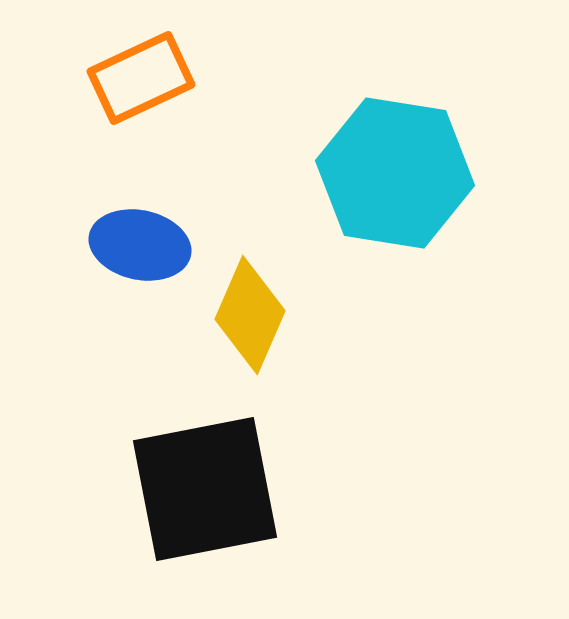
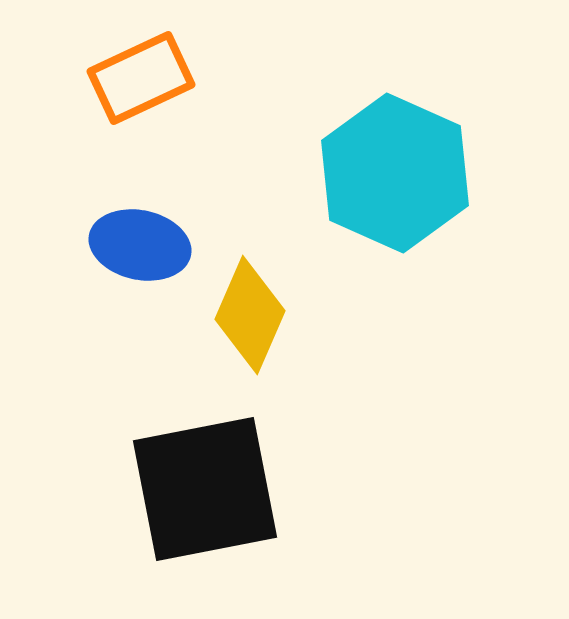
cyan hexagon: rotated 15 degrees clockwise
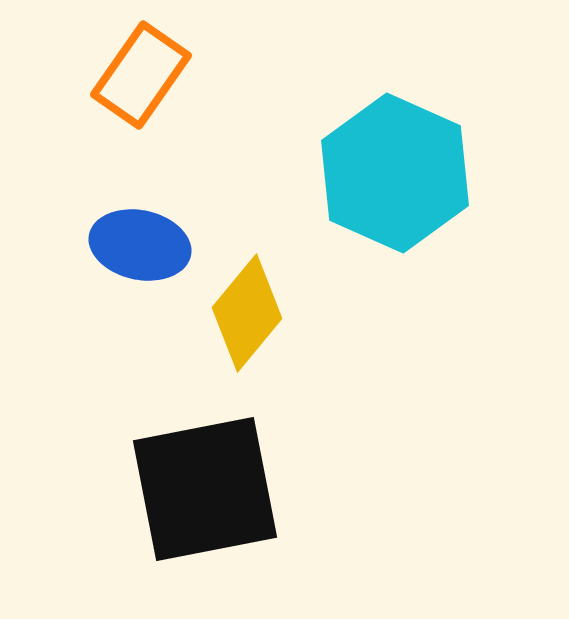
orange rectangle: moved 3 px up; rotated 30 degrees counterclockwise
yellow diamond: moved 3 px left, 2 px up; rotated 16 degrees clockwise
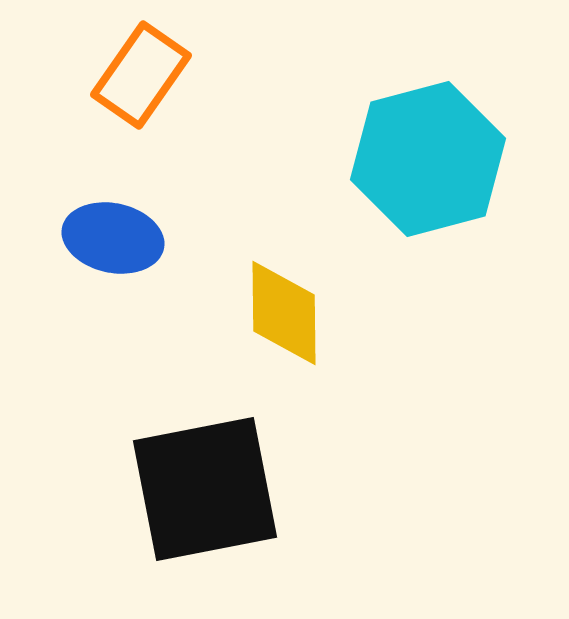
cyan hexagon: moved 33 px right, 14 px up; rotated 21 degrees clockwise
blue ellipse: moved 27 px left, 7 px up
yellow diamond: moved 37 px right; rotated 40 degrees counterclockwise
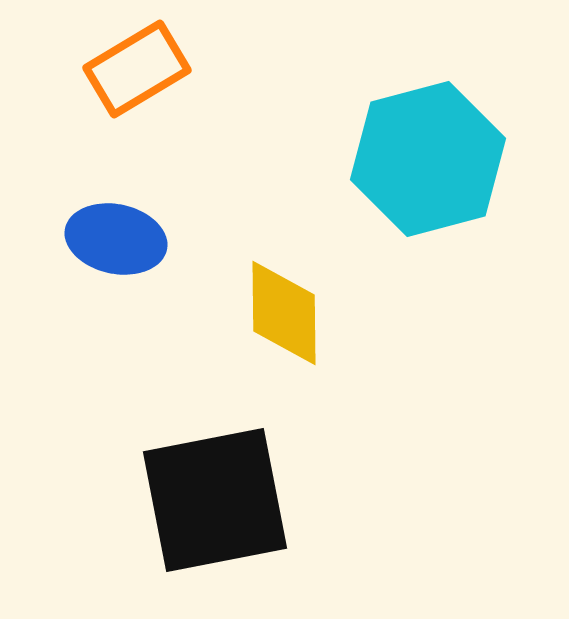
orange rectangle: moved 4 px left, 6 px up; rotated 24 degrees clockwise
blue ellipse: moved 3 px right, 1 px down
black square: moved 10 px right, 11 px down
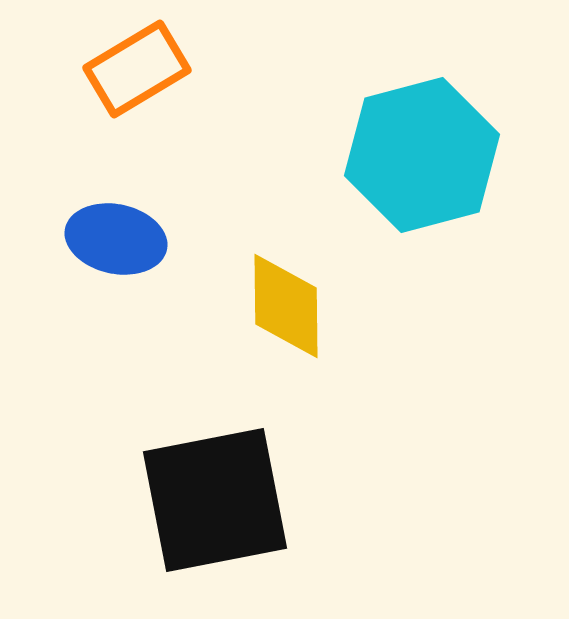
cyan hexagon: moved 6 px left, 4 px up
yellow diamond: moved 2 px right, 7 px up
